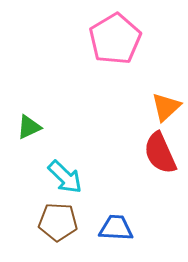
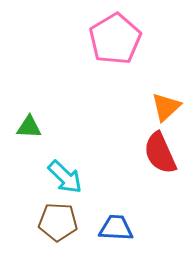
green triangle: rotated 28 degrees clockwise
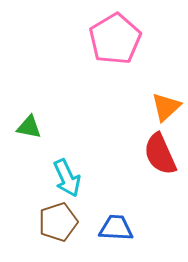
green triangle: rotated 8 degrees clockwise
red semicircle: moved 1 px down
cyan arrow: moved 2 px right, 1 px down; rotated 21 degrees clockwise
brown pentagon: rotated 21 degrees counterclockwise
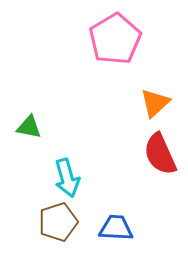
orange triangle: moved 11 px left, 4 px up
cyan arrow: rotated 9 degrees clockwise
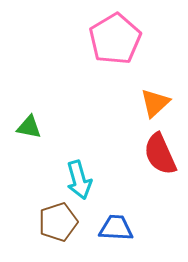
cyan arrow: moved 12 px right, 2 px down
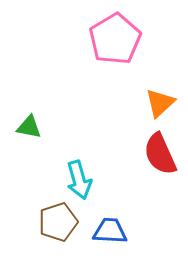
orange triangle: moved 5 px right
blue trapezoid: moved 6 px left, 3 px down
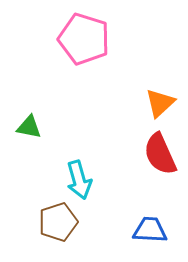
pink pentagon: moved 31 px left; rotated 24 degrees counterclockwise
blue trapezoid: moved 40 px right, 1 px up
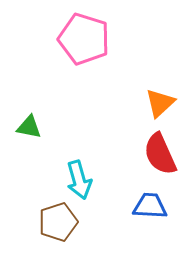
blue trapezoid: moved 24 px up
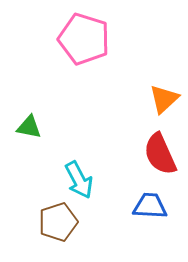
orange triangle: moved 4 px right, 4 px up
cyan arrow: rotated 12 degrees counterclockwise
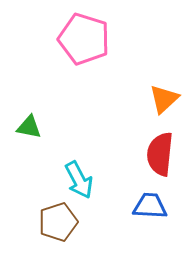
red semicircle: rotated 30 degrees clockwise
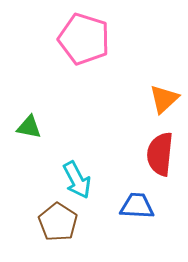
cyan arrow: moved 2 px left
blue trapezoid: moved 13 px left
brown pentagon: rotated 21 degrees counterclockwise
